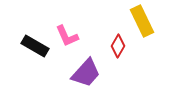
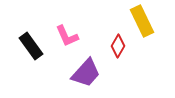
black rectangle: moved 4 px left; rotated 24 degrees clockwise
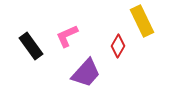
pink L-shape: rotated 90 degrees clockwise
